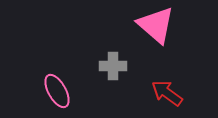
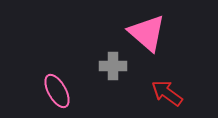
pink triangle: moved 9 px left, 8 px down
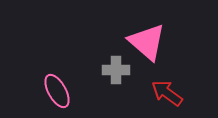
pink triangle: moved 9 px down
gray cross: moved 3 px right, 4 px down
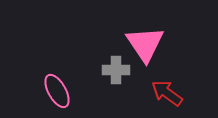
pink triangle: moved 2 px left, 2 px down; rotated 15 degrees clockwise
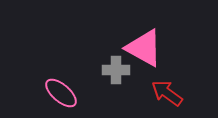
pink triangle: moved 1 px left, 4 px down; rotated 27 degrees counterclockwise
pink ellipse: moved 4 px right, 2 px down; rotated 20 degrees counterclockwise
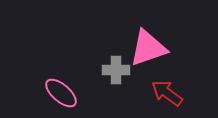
pink triangle: moved 4 px right; rotated 48 degrees counterclockwise
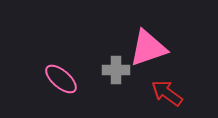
pink ellipse: moved 14 px up
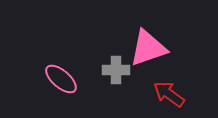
red arrow: moved 2 px right, 1 px down
